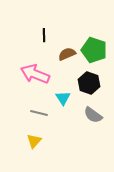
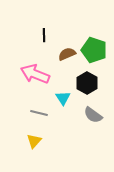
black hexagon: moved 2 px left; rotated 10 degrees clockwise
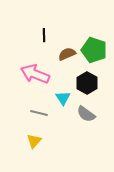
gray semicircle: moved 7 px left, 1 px up
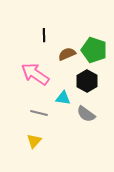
pink arrow: rotated 12 degrees clockwise
black hexagon: moved 2 px up
cyan triangle: rotated 49 degrees counterclockwise
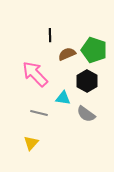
black line: moved 6 px right
pink arrow: rotated 12 degrees clockwise
yellow triangle: moved 3 px left, 2 px down
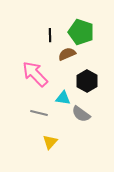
green pentagon: moved 13 px left, 18 px up
gray semicircle: moved 5 px left
yellow triangle: moved 19 px right, 1 px up
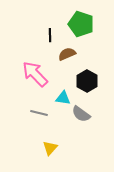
green pentagon: moved 8 px up
yellow triangle: moved 6 px down
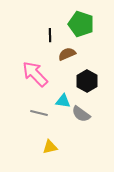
cyan triangle: moved 3 px down
yellow triangle: moved 1 px up; rotated 35 degrees clockwise
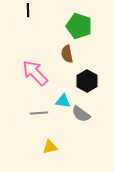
green pentagon: moved 2 px left, 2 px down
black line: moved 22 px left, 25 px up
brown semicircle: rotated 78 degrees counterclockwise
pink arrow: moved 1 px up
gray line: rotated 18 degrees counterclockwise
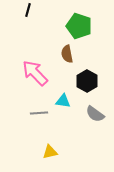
black line: rotated 16 degrees clockwise
gray semicircle: moved 14 px right
yellow triangle: moved 5 px down
